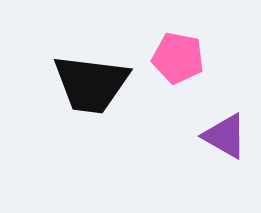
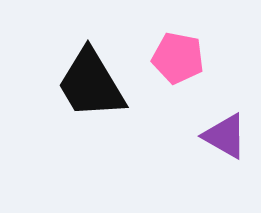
black trapezoid: rotated 52 degrees clockwise
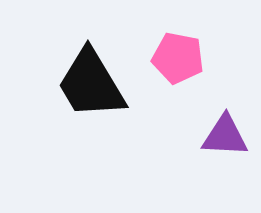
purple triangle: rotated 27 degrees counterclockwise
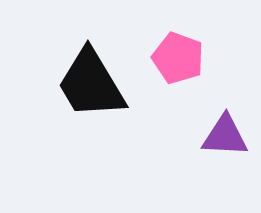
pink pentagon: rotated 9 degrees clockwise
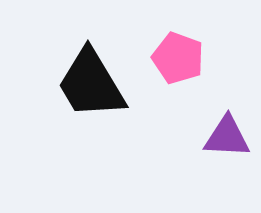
purple triangle: moved 2 px right, 1 px down
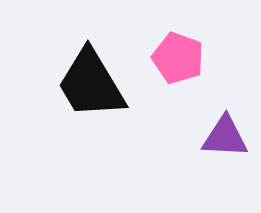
purple triangle: moved 2 px left
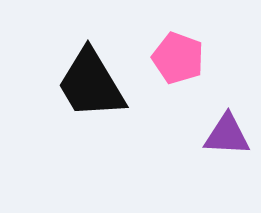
purple triangle: moved 2 px right, 2 px up
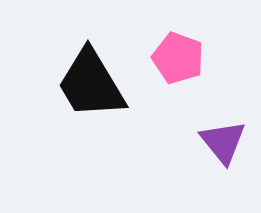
purple triangle: moved 4 px left, 7 px down; rotated 48 degrees clockwise
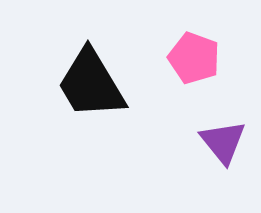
pink pentagon: moved 16 px right
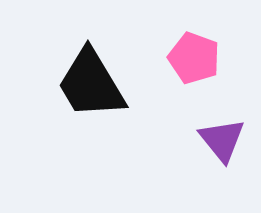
purple triangle: moved 1 px left, 2 px up
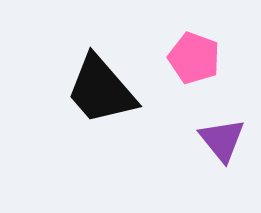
black trapezoid: moved 10 px right, 6 px down; rotated 10 degrees counterclockwise
